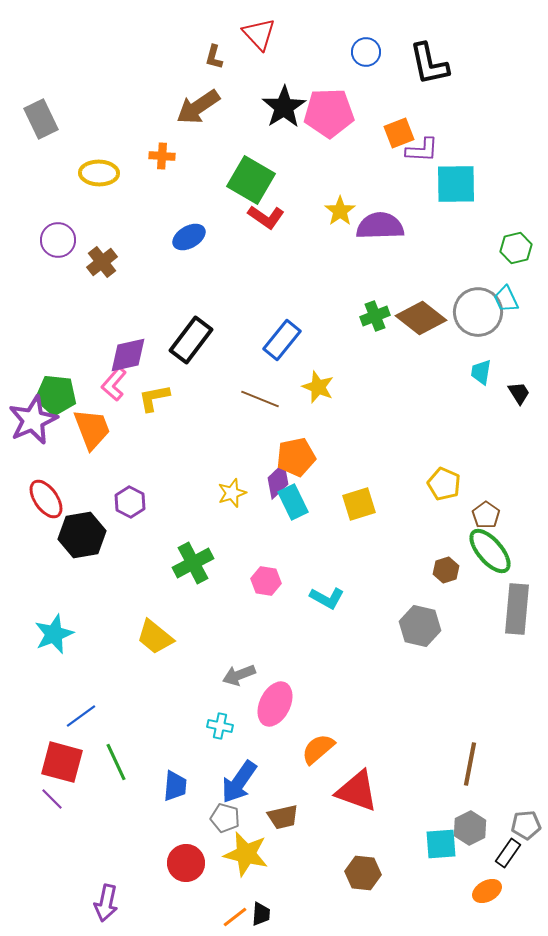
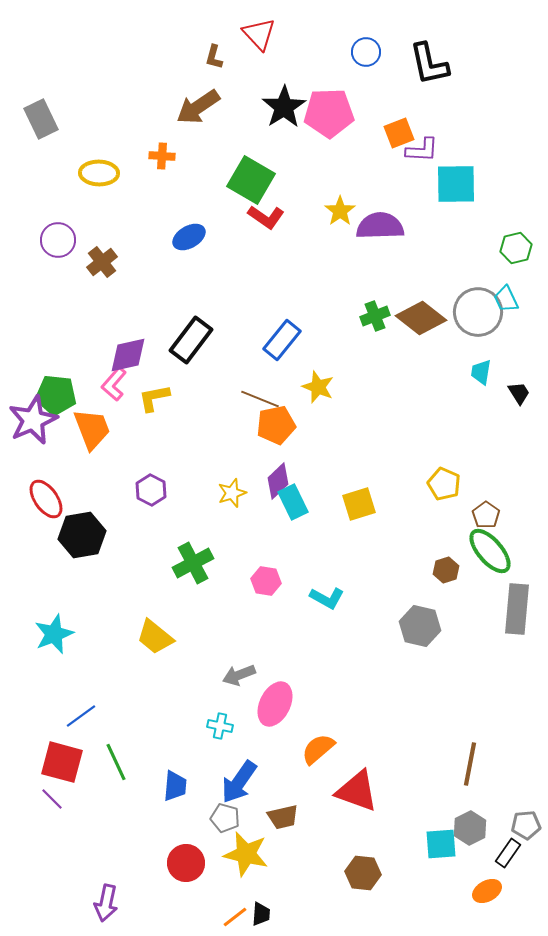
orange pentagon at (296, 457): moved 20 px left, 32 px up
purple hexagon at (130, 502): moved 21 px right, 12 px up
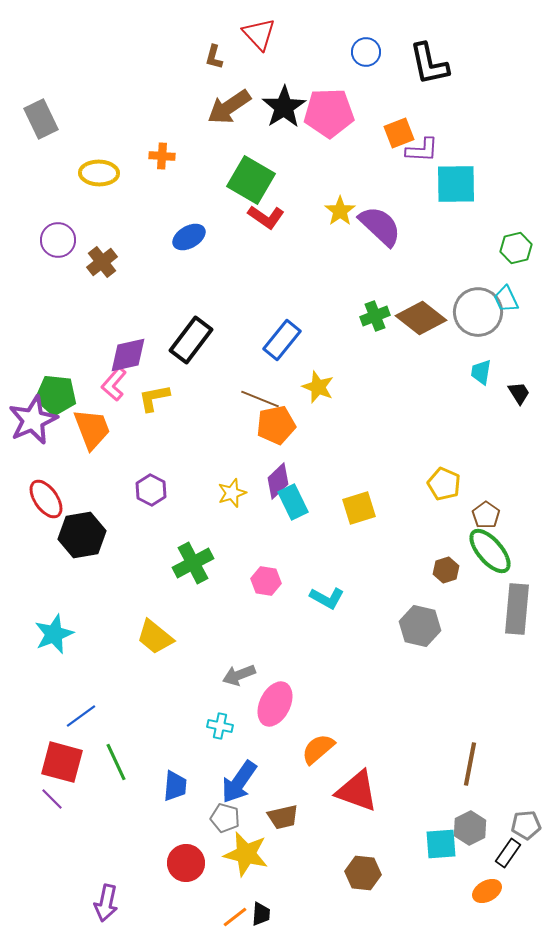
brown arrow at (198, 107): moved 31 px right
purple semicircle at (380, 226): rotated 45 degrees clockwise
yellow square at (359, 504): moved 4 px down
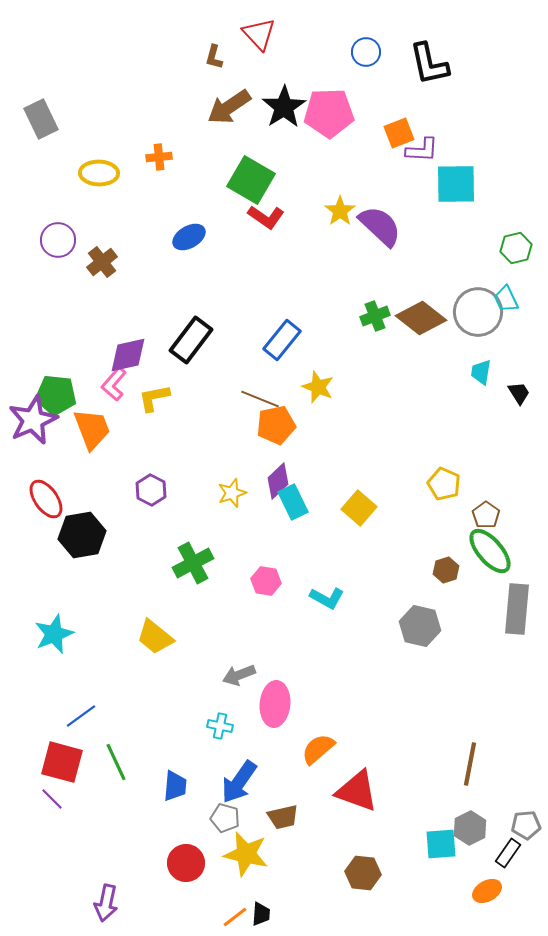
orange cross at (162, 156): moved 3 px left, 1 px down; rotated 10 degrees counterclockwise
yellow square at (359, 508): rotated 32 degrees counterclockwise
pink ellipse at (275, 704): rotated 21 degrees counterclockwise
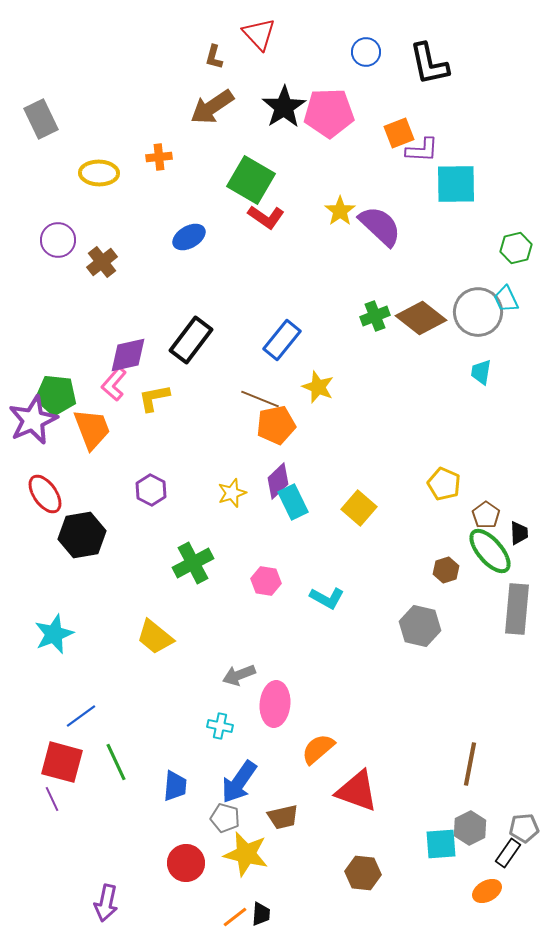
brown arrow at (229, 107): moved 17 px left
black trapezoid at (519, 393): moved 140 px down; rotated 30 degrees clockwise
red ellipse at (46, 499): moved 1 px left, 5 px up
purple line at (52, 799): rotated 20 degrees clockwise
gray pentagon at (526, 825): moved 2 px left, 3 px down
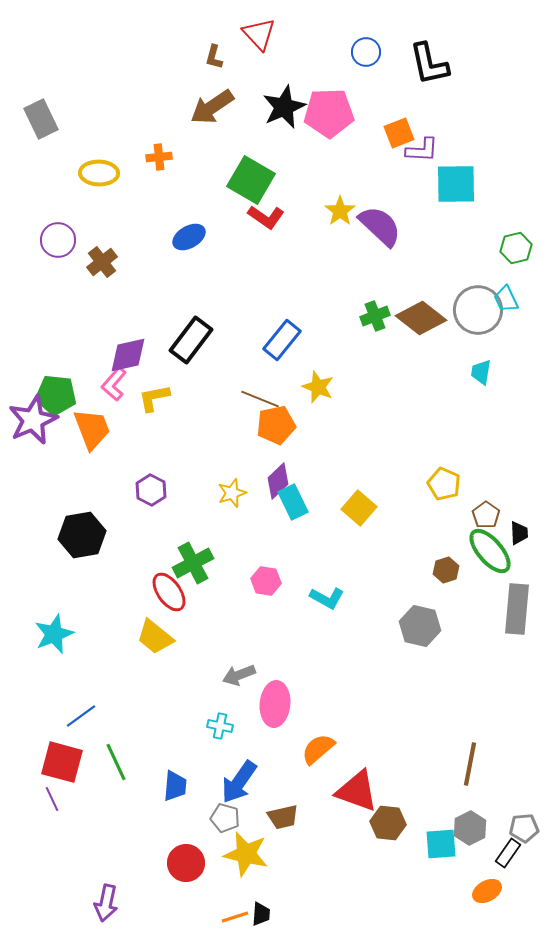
black star at (284, 107): rotated 9 degrees clockwise
gray circle at (478, 312): moved 2 px up
red ellipse at (45, 494): moved 124 px right, 98 px down
brown hexagon at (363, 873): moved 25 px right, 50 px up
orange line at (235, 917): rotated 20 degrees clockwise
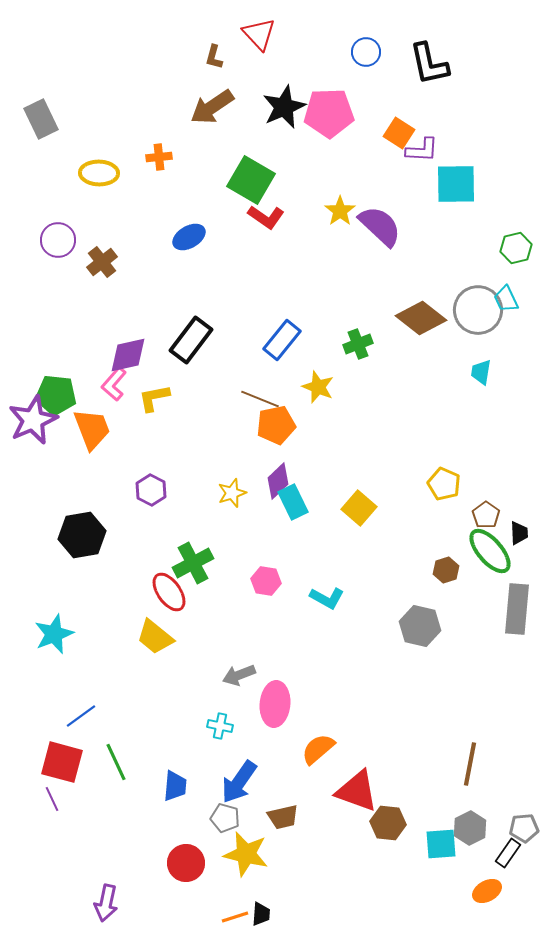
orange square at (399, 133): rotated 36 degrees counterclockwise
green cross at (375, 316): moved 17 px left, 28 px down
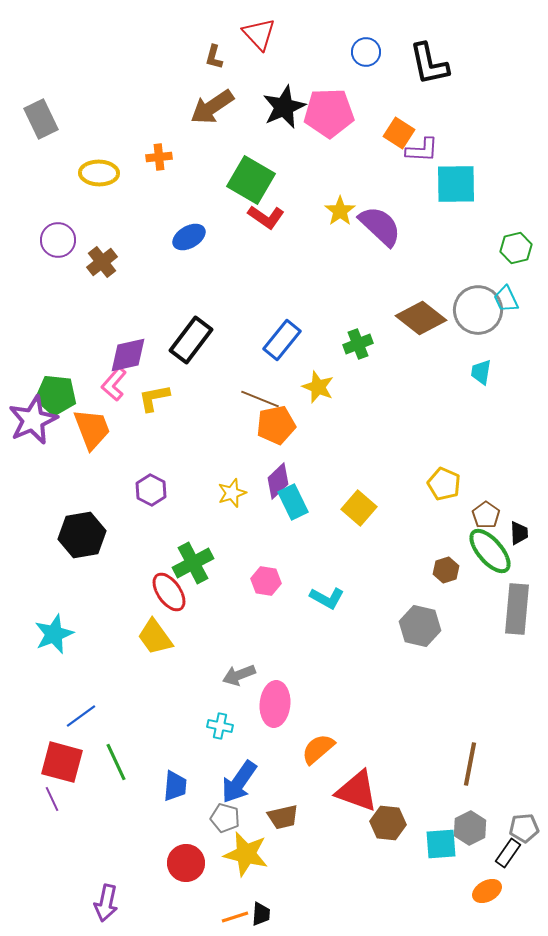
yellow trapezoid at (155, 637): rotated 15 degrees clockwise
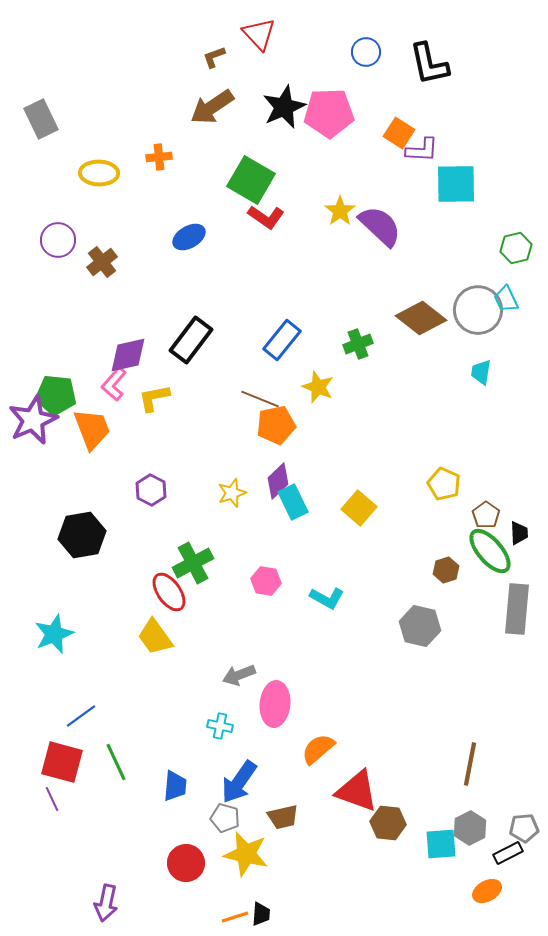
brown L-shape at (214, 57): rotated 55 degrees clockwise
black rectangle at (508, 853): rotated 28 degrees clockwise
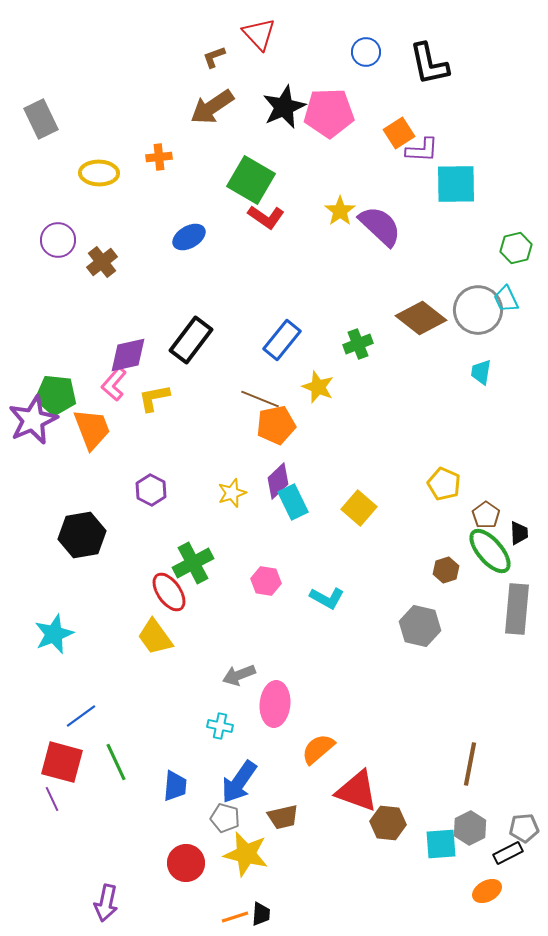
orange square at (399, 133): rotated 24 degrees clockwise
